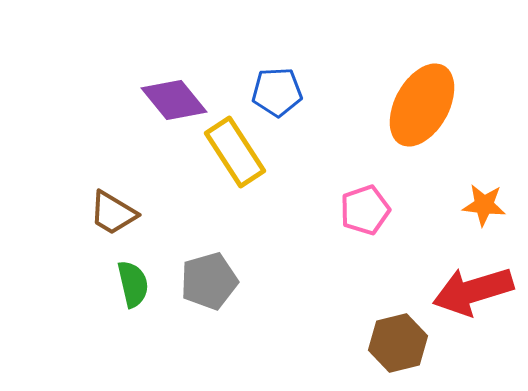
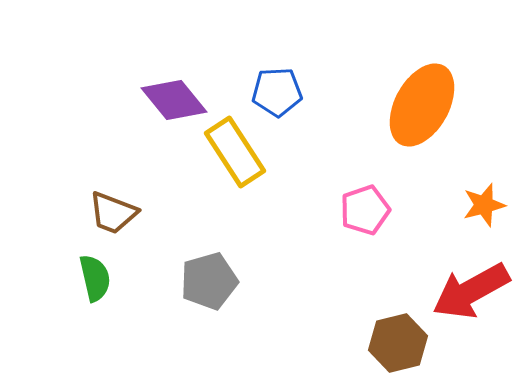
orange star: rotated 21 degrees counterclockwise
brown trapezoid: rotated 10 degrees counterclockwise
green semicircle: moved 38 px left, 6 px up
red arrow: moved 2 px left; rotated 12 degrees counterclockwise
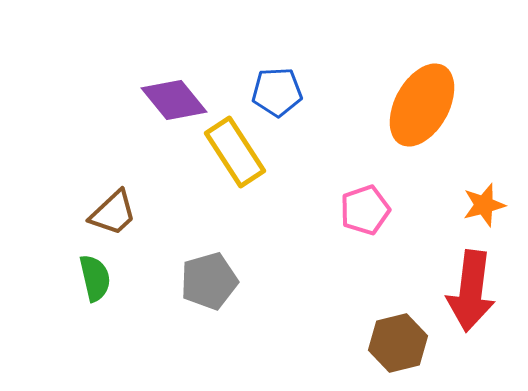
brown trapezoid: rotated 64 degrees counterclockwise
red arrow: rotated 54 degrees counterclockwise
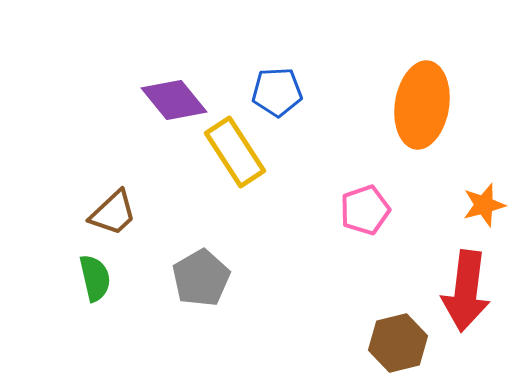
orange ellipse: rotated 20 degrees counterclockwise
gray pentagon: moved 8 px left, 3 px up; rotated 14 degrees counterclockwise
red arrow: moved 5 px left
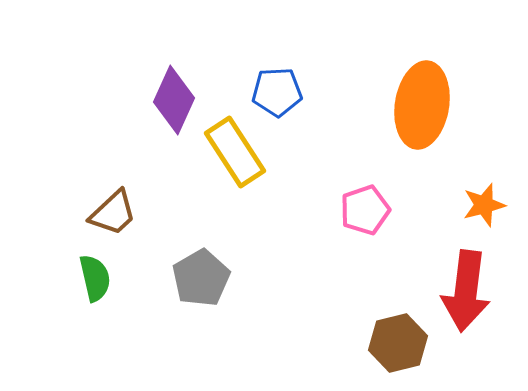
purple diamond: rotated 64 degrees clockwise
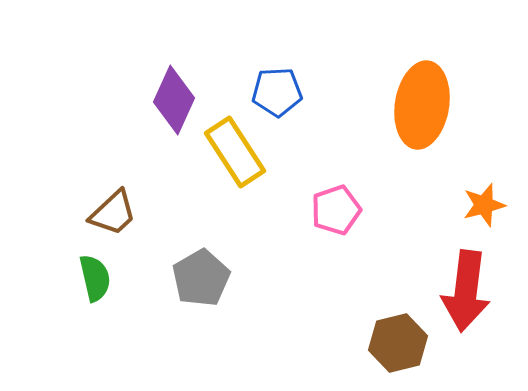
pink pentagon: moved 29 px left
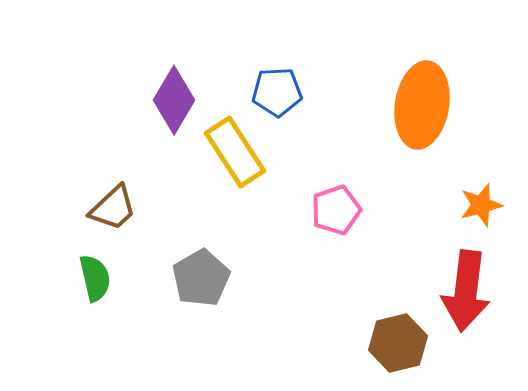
purple diamond: rotated 6 degrees clockwise
orange star: moved 3 px left
brown trapezoid: moved 5 px up
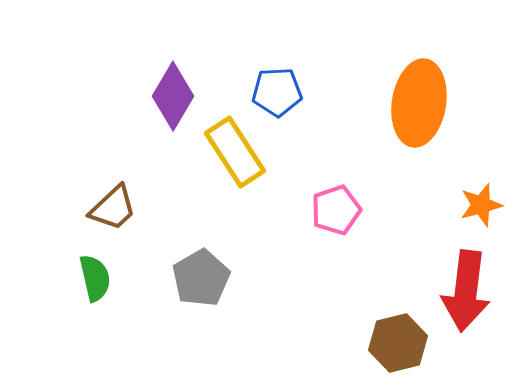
purple diamond: moved 1 px left, 4 px up
orange ellipse: moved 3 px left, 2 px up
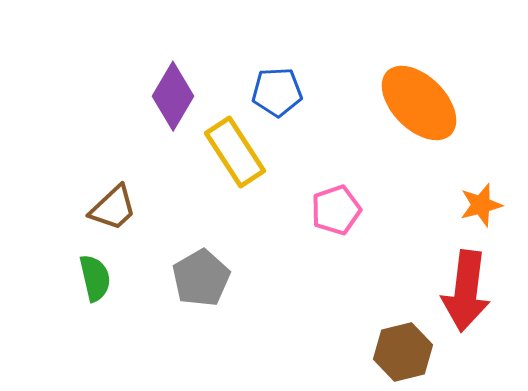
orange ellipse: rotated 54 degrees counterclockwise
brown hexagon: moved 5 px right, 9 px down
